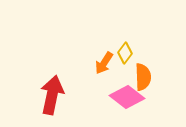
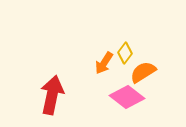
orange semicircle: moved 5 px up; rotated 120 degrees counterclockwise
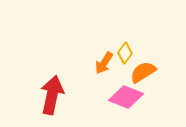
pink diamond: moved 1 px left; rotated 16 degrees counterclockwise
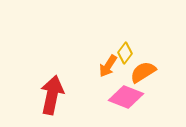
orange arrow: moved 4 px right, 3 px down
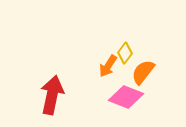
orange semicircle: rotated 20 degrees counterclockwise
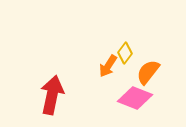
orange semicircle: moved 5 px right
pink diamond: moved 9 px right, 1 px down
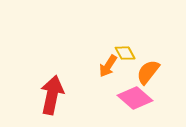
yellow diamond: rotated 65 degrees counterclockwise
pink diamond: rotated 20 degrees clockwise
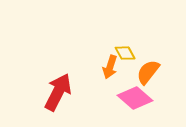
orange arrow: moved 2 px right, 1 px down; rotated 15 degrees counterclockwise
red arrow: moved 6 px right, 3 px up; rotated 15 degrees clockwise
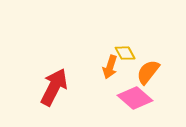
red arrow: moved 4 px left, 5 px up
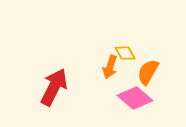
orange semicircle: rotated 8 degrees counterclockwise
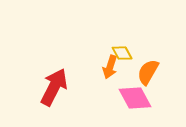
yellow diamond: moved 3 px left
pink diamond: rotated 20 degrees clockwise
